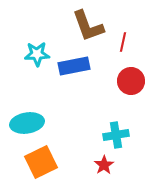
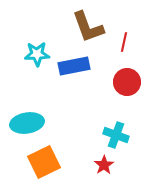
brown L-shape: moved 1 px down
red line: moved 1 px right
red circle: moved 4 px left, 1 px down
cyan cross: rotated 30 degrees clockwise
orange square: moved 3 px right
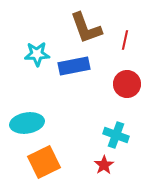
brown L-shape: moved 2 px left, 1 px down
red line: moved 1 px right, 2 px up
red circle: moved 2 px down
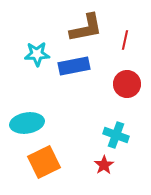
brown L-shape: rotated 81 degrees counterclockwise
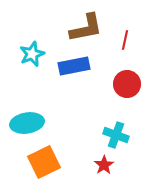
cyan star: moved 5 px left; rotated 20 degrees counterclockwise
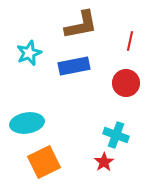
brown L-shape: moved 5 px left, 3 px up
red line: moved 5 px right, 1 px down
cyan star: moved 3 px left, 1 px up
red circle: moved 1 px left, 1 px up
red star: moved 3 px up
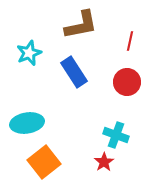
blue rectangle: moved 6 px down; rotated 68 degrees clockwise
red circle: moved 1 px right, 1 px up
orange square: rotated 12 degrees counterclockwise
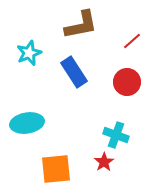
red line: moved 2 px right; rotated 36 degrees clockwise
orange square: moved 12 px right, 7 px down; rotated 32 degrees clockwise
